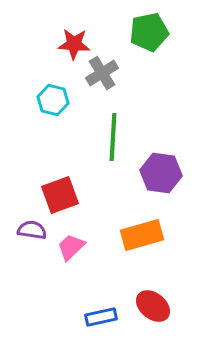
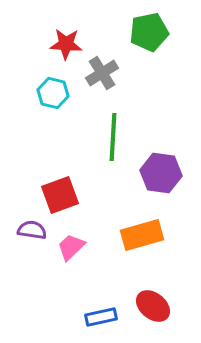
red star: moved 8 px left
cyan hexagon: moved 7 px up
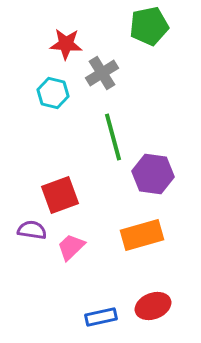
green pentagon: moved 6 px up
green line: rotated 18 degrees counterclockwise
purple hexagon: moved 8 px left, 1 px down
red ellipse: rotated 60 degrees counterclockwise
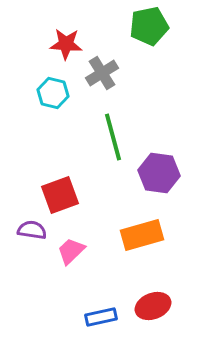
purple hexagon: moved 6 px right, 1 px up
pink trapezoid: moved 4 px down
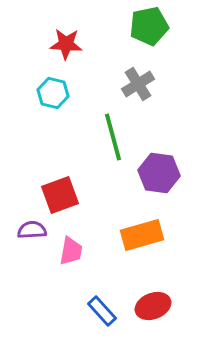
gray cross: moved 36 px right, 11 px down
purple semicircle: rotated 12 degrees counterclockwise
pink trapezoid: rotated 144 degrees clockwise
blue rectangle: moved 1 px right, 6 px up; rotated 60 degrees clockwise
